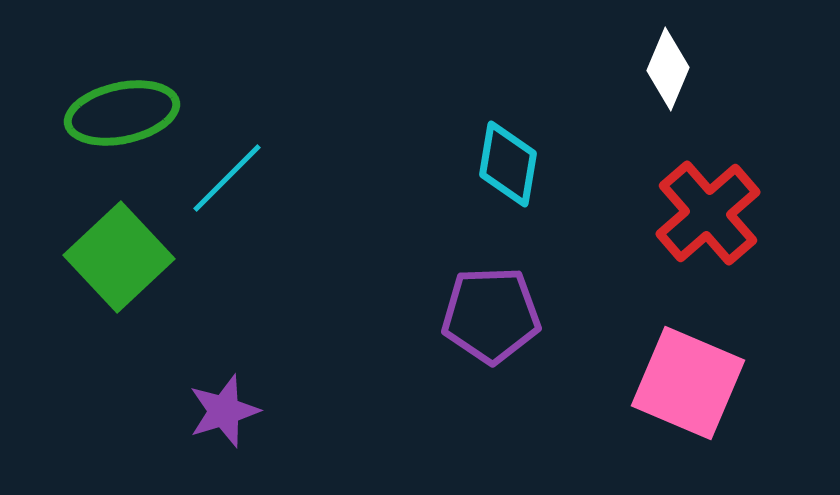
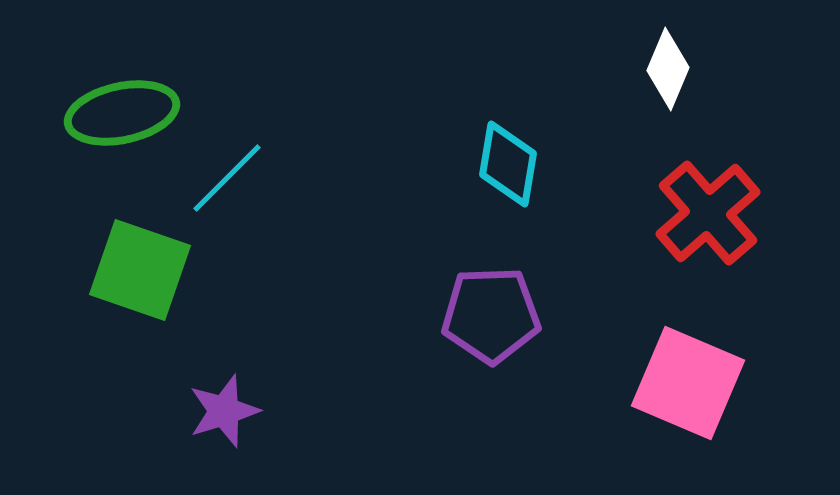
green square: moved 21 px right, 13 px down; rotated 28 degrees counterclockwise
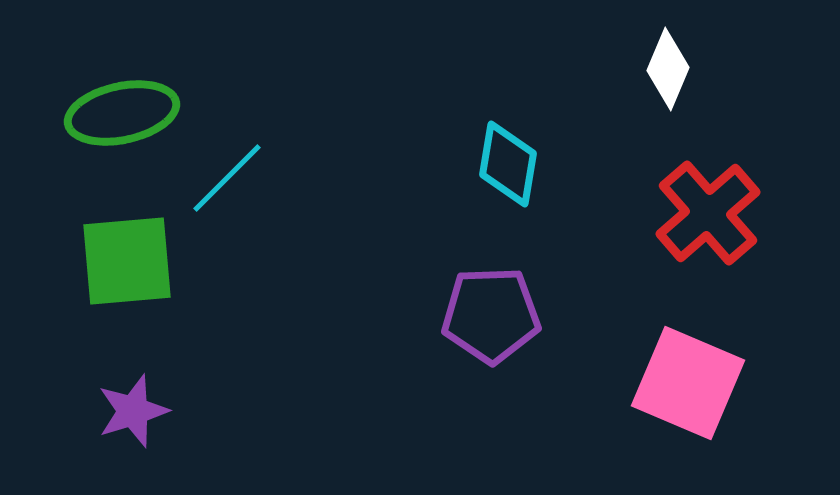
green square: moved 13 px left, 9 px up; rotated 24 degrees counterclockwise
purple star: moved 91 px left
